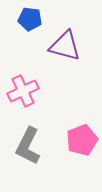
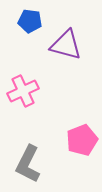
blue pentagon: moved 2 px down
purple triangle: moved 1 px right, 1 px up
gray L-shape: moved 18 px down
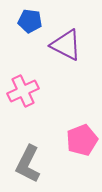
purple triangle: rotated 12 degrees clockwise
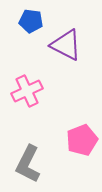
blue pentagon: moved 1 px right
pink cross: moved 4 px right
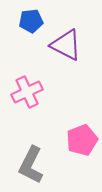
blue pentagon: rotated 15 degrees counterclockwise
pink cross: moved 1 px down
gray L-shape: moved 3 px right, 1 px down
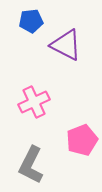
pink cross: moved 7 px right, 10 px down
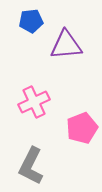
purple triangle: rotated 32 degrees counterclockwise
pink pentagon: moved 12 px up
gray L-shape: moved 1 px down
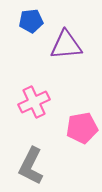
pink pentagon: rotated 12 degrees clockwise
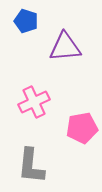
blue pentagon: moved 5 px left; rotated 25 degrees clockwise
purple triangle: moved 1 px left, 2 px down
gray L-shape: rotated 21 degrees counterclockwise
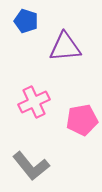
pink pentagon: moved 8 px up
gray L-shape: rotated 45 degrees counterclockwise
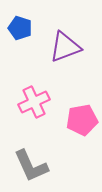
blue pentagon: moved 6 px left, 7 px down
purple triangle: rotated 16 degrees counterclockwise
gray L-shape: rotated 15 degrees clockwise
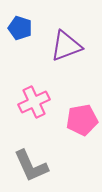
purple triangle: moved 1 px right, 1 px up
